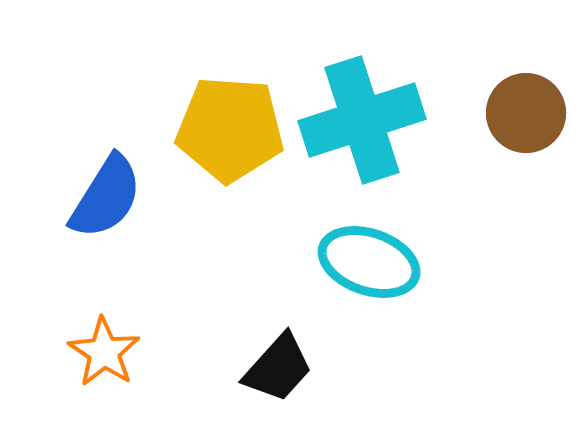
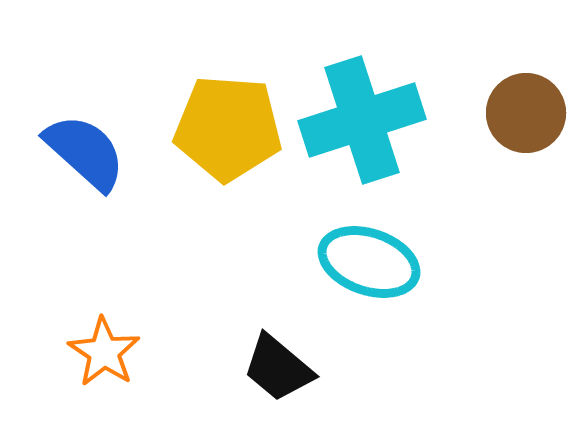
yellow pentagon: moved 2 px left, 1 px up
blue semicircle: moved 21 px left, 45 px up; rotated 80 degrees counterclockwise
black trapezoid: rotated 88 degrees clockwise
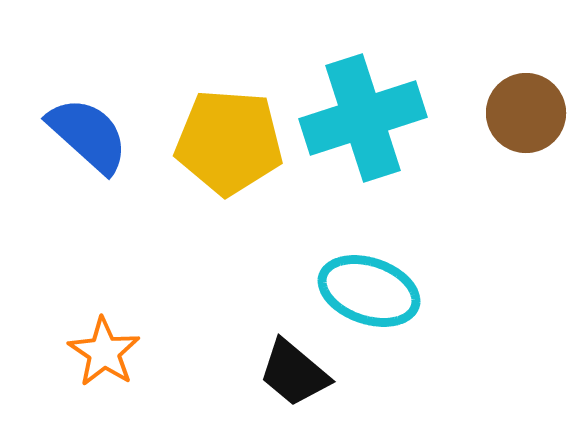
cyan cross: moved 1 px right, 2 px up
yellow pentagon: moved 1 px right, 14 px down
blue semicircle: moved 3 px right, 17 px up
cyan ellipse: moved 29 px down
black trapezoid: moved 16 px right, 5 px down
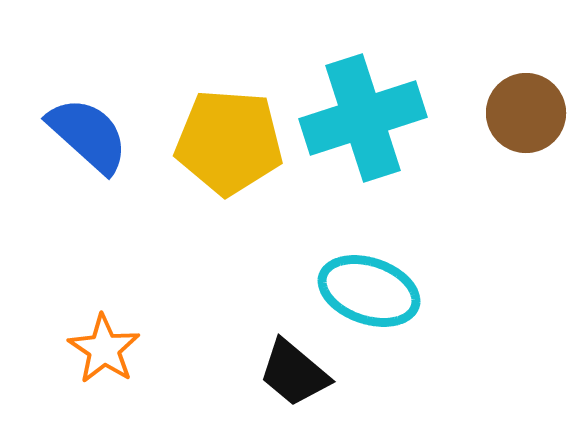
orange star: moved 3 px up
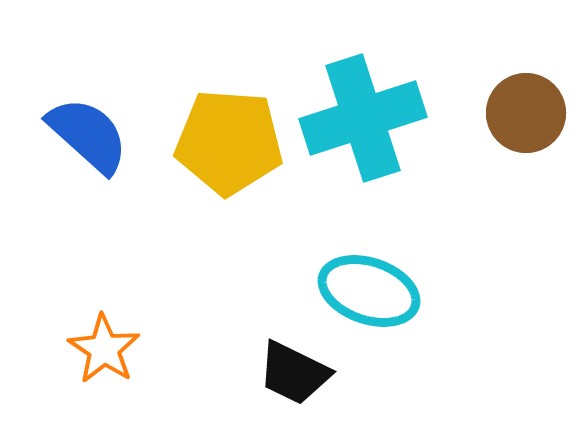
black trapezoid: rotated 14 degrees counterclockwise
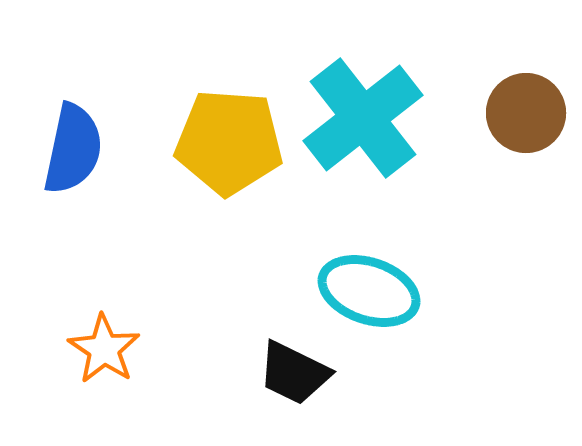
cyan cross: rotated 20 degrees counterclockwise
blue semicircle: moved 15 px left, 14 px down; rotated 60 degrees clockwise
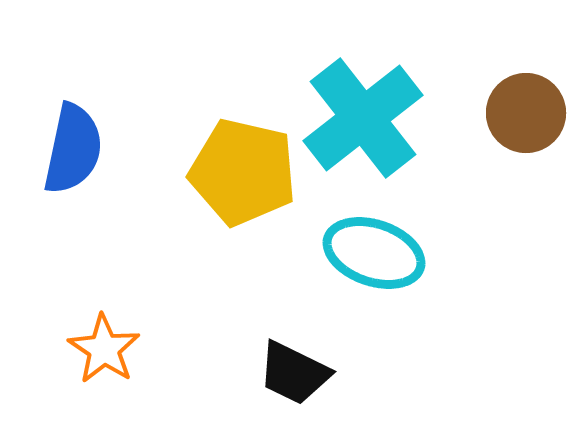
yellow pentagon: moved 14 px right, 30 px down; rotated 9 degrees clockwise
cyan ellipse: moved 5 px right, 38 px up
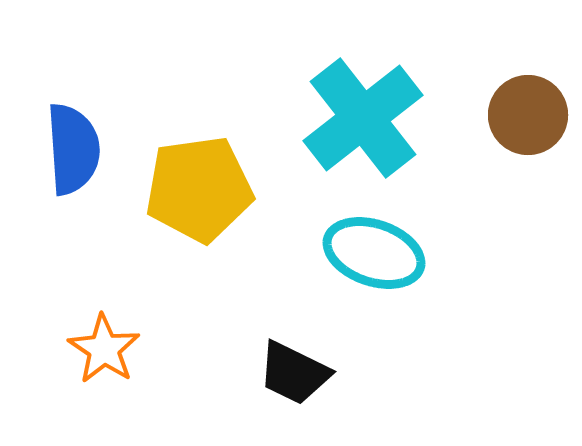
brown circle: moved 2 px right, 2 px down
blue semicircle: rotated 16 degrees counterclockwise
yellow pentagon: moved 44 px left, 17 px down; rotated 21 degrees counterclockwise
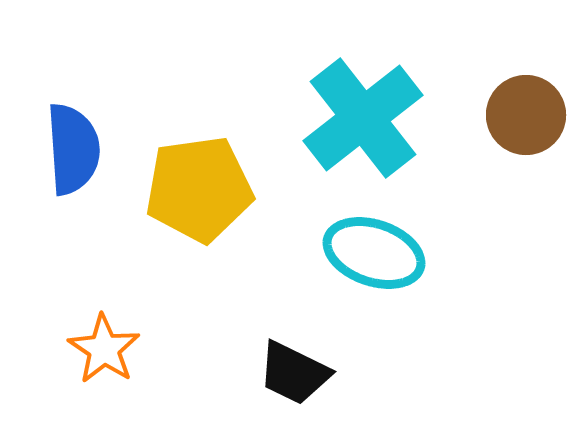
brown circle: moved 2 px left
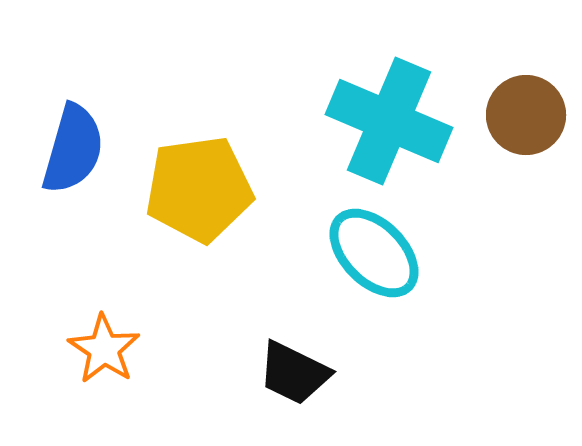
cyan cross: moved 26 px right, 3 px down; rotated 29 degrees counterclockwise
blue semicircle: rotated 20 degrees clockwise
cyan ellipse: rotated 26 degrees clockwise
